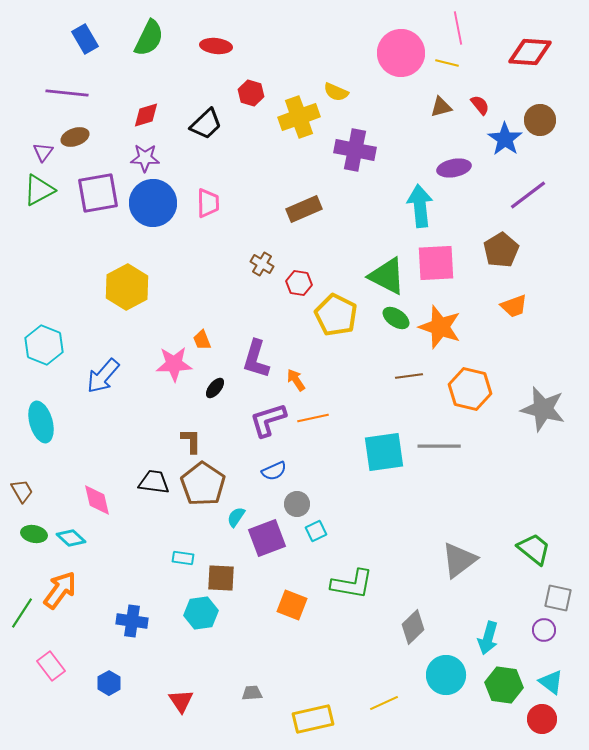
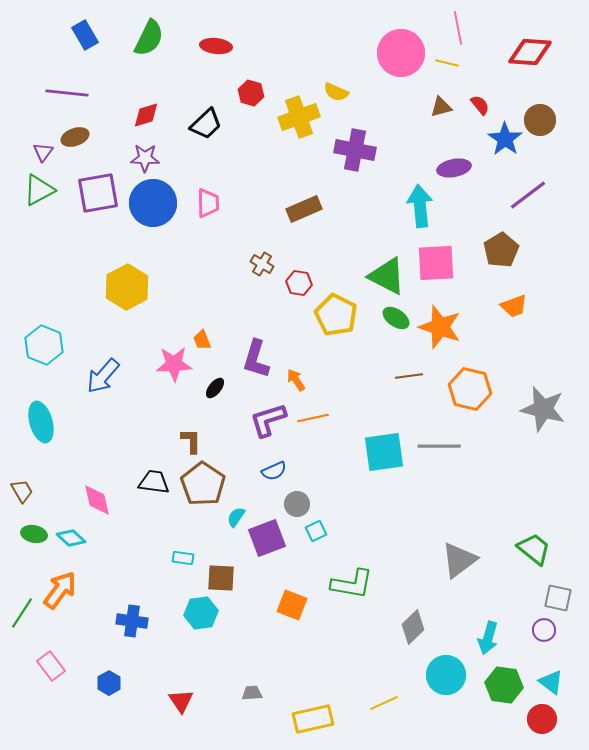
blue rectangle at (85, 39): moved 4 px up
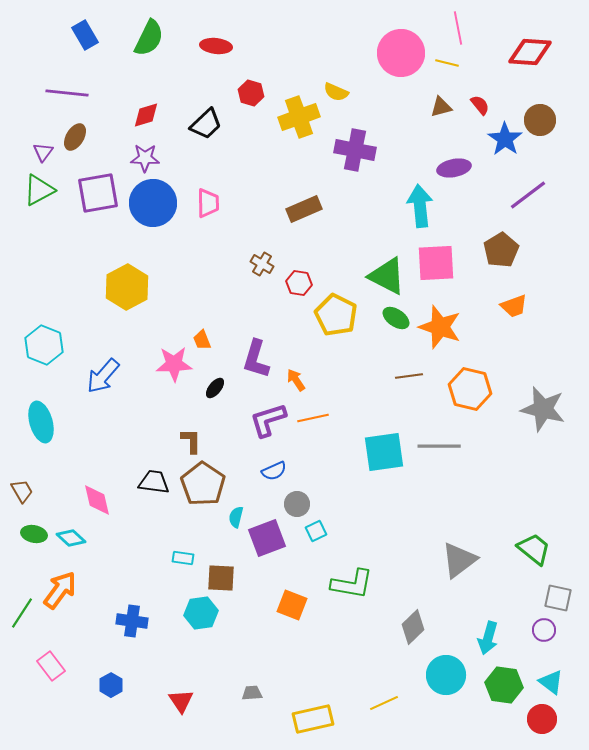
brown ellipse at (75, 137): rotated 40 degrees counterclockwise
cyan semicircle at (236, 517): rotated 20 degrees counterclockwise
blue hexagon at (109, 683): moved 2 px right, 2 px down
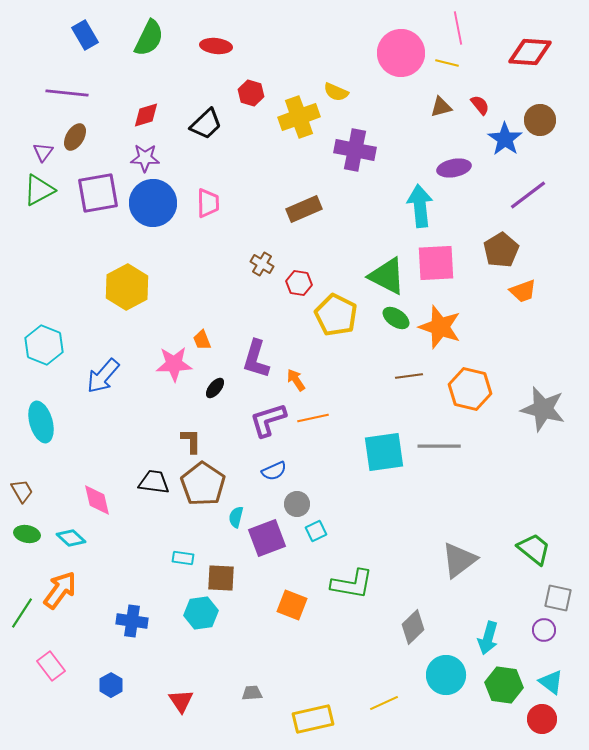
orange trapezoid at (514, 306): moved 9 px right, 15 px up
green ellipse at (34, 534): moved 7 px left
